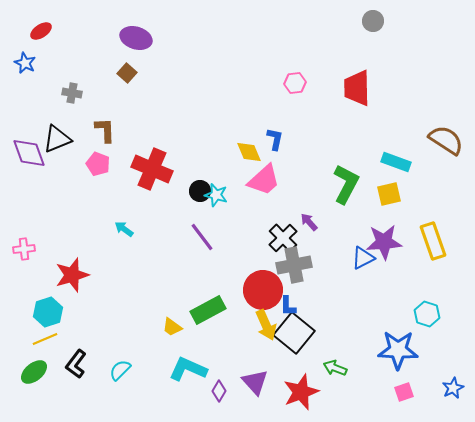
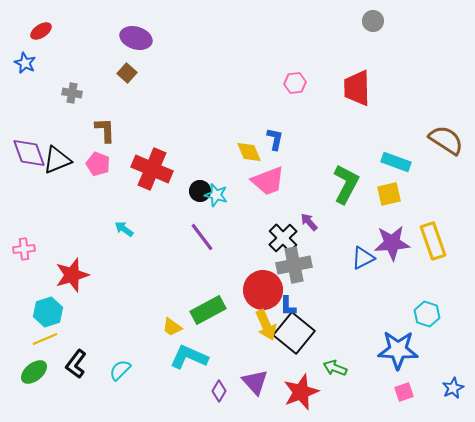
black triangle at (57, 139): moved 21 px down
pink trapezoid at (264, 180): moved 4 px right, 1 px down; rotated 21 degrees clockwise
purple star at (384, 242): moved 8 px right, 1 px down
cyan L-shape at (188, 369): moved 1 px right, 12 px up
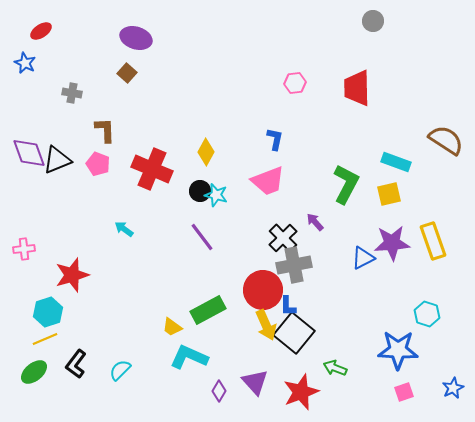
yellow diamond at (249, 152): moved 43 px left; rotated 52 degrees clockwise
purple arrow at (309, 222): moved 6 px right
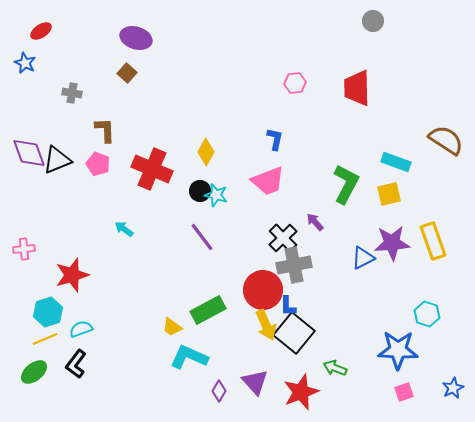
cyan semicircle at (120, 370): moved 39 px left, 41 px up; rotated 25 degrees clockwise
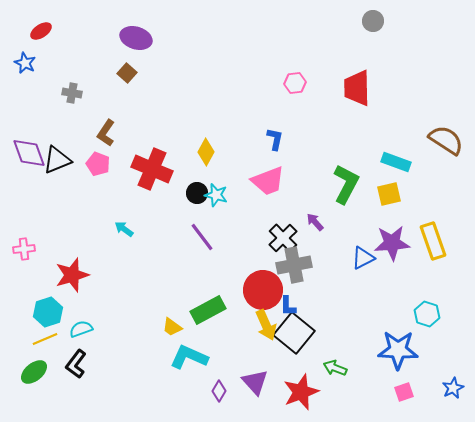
brown L-shape at (105, 130): moved 1 px right, 3 px down; rotated 144 degrees counterclockwise
black circle at (200, 191): moved 3 px left, 2 px down
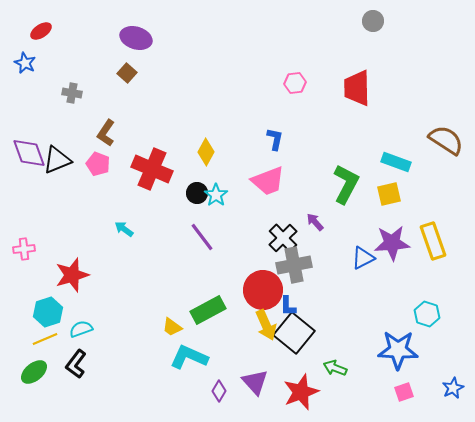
cyan star at (216, 195): rotated 20 degrees clockwise
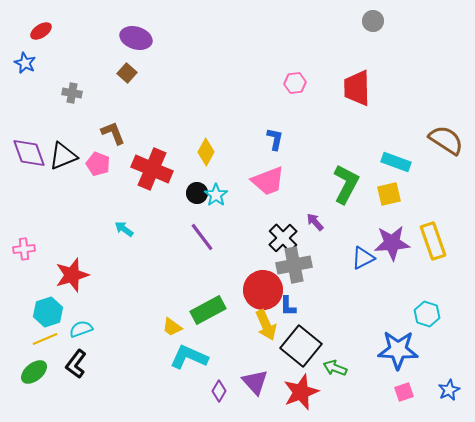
brown L-shape at (106, 133): moved 7 px right; rotated 124 degrees clockwise
black triangle at (57, 160): moved 6 px right, 4 px up
black square at (294, 333): moved 7 px right, 13 px down
blue star at (453, 388): moved 4 px left, 2 px down
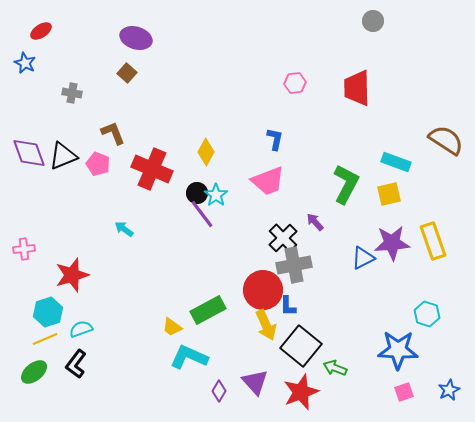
purple line at (202, 237): moved 23 px up
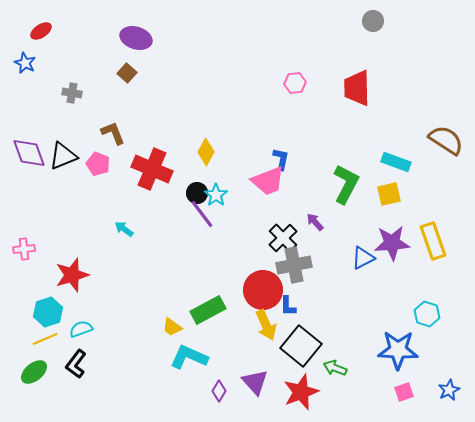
blue L-shape at (275, 139): moved 6 px right, 20 px down
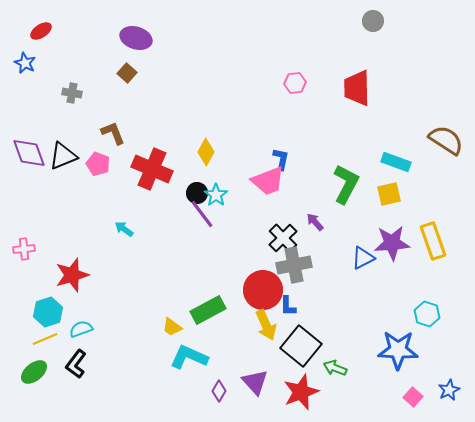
pink square at (404, 392): moved 9 px right, 5 px down; rotated 30 degrees counterclockwise
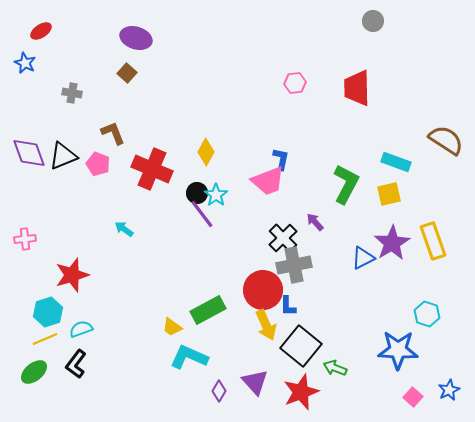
purple star at (392, 243): rotated 27 degrees counterclockwise
pink cross at (24, 249): moved 1 px right, 10 px up
